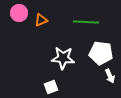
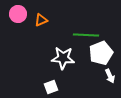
pink circle: moved 1 px left, 1 px down
green line: moved 13 px down
white pentagon: rotated 30 degrees counterclockwise
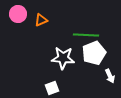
white pentagon: moved 7 px left
white square: moved 1 px right, 1 px down
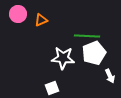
green line: moved 1 px right, 1 px down
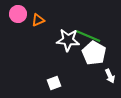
orange triangle: moved 3 px left
green line: moved 1 px right; rotated 20 degrees clockwise
white pentagon: rotated 20 degrees counterclockwise
white star: moved 5 px right, 18 px up
white square: moved 2 px right, 5 px up
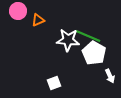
pink circle: moved 3 px up
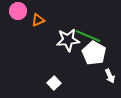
white star: rotated 10 degrees counterclockwise
white square: rotated 24 degrees counterclockwise
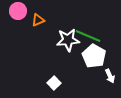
white pentagon: moved 3 px down
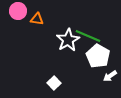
orange triangle: moved 1 px left, 1 px up; rotated 32 degrees clockwise
white star: rotated 25 degrees counterclockwise
white pentagon: moved 4 px right
white arrow: rotated 80 degrees clockwise
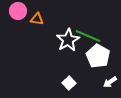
white arrow: moved 6 px down
white square: moved 15 px right
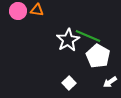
orange triangle: moved 9 px up
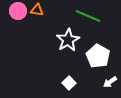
green line: moved 20 px up
